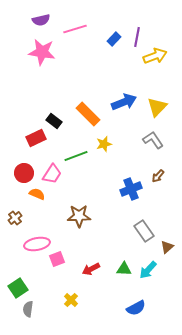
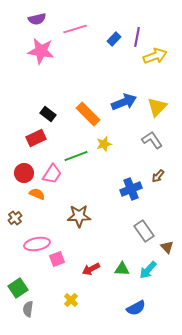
purple semicircle: moved 4 px left, 1 px up
pink star: moved 1 px left, 1 px up
black rectangle: moved 6 px left, 7 px up
gray L-shape: moved 1 px left
brown triangle: rotated 32 degrees counterclockwise
green triangle: moved 2 px left
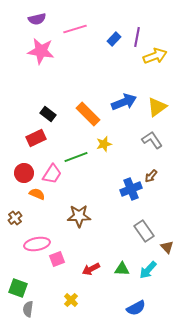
yellow triangle: rotated 10 degrees clockwise
green line: moved 1 px down
brown arrow: moved 7 px left
green square: rotated 36 degrees counterclockwise
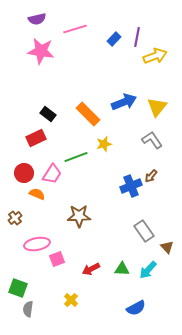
yellow triangle: rotated 15 degrees counterclockwise
blue cross: moved 3 px up
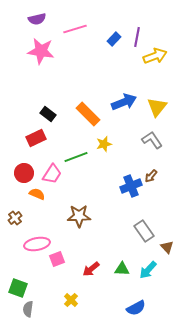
red arrow: rotated 12 degrees counterclockwise
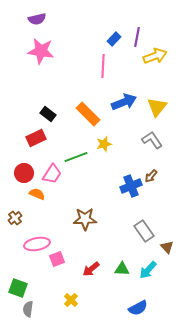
pink line: moved 28 px right, 37 px down; rotated 70 degrees counterclockwise
brown star: moved 6 px right, 3 px down
blue semicircle: moved 2 px right
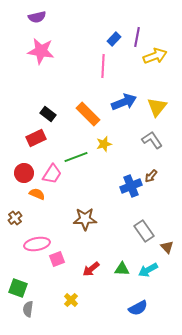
purple semicircle: moved 2 px up
cyan arrow: rotated 18 degrees clockwise
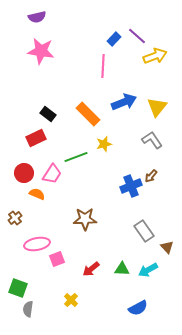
purple line: moved 1 px up; rotated 60 degrees counterclockwise
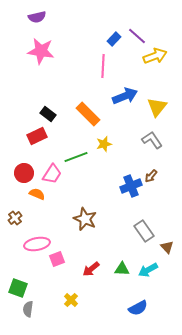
blue arrow: moved 1 px right, 6 px up
red rectangle: moved 1 px right, 2 px up
brown star: rotated 25 degrees clockwise
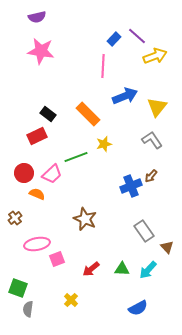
pink trapezoid: rotated 15 degrees clockwise
cyan arrow: rotated 18 degrees counterclockwise
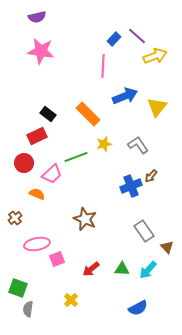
gray L-shape: moved 14 px left, 5 px down
red circle: moved 10 px up
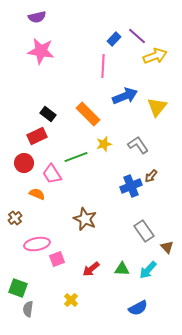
pink trapezoid: rotated 100 degrees clockwise
